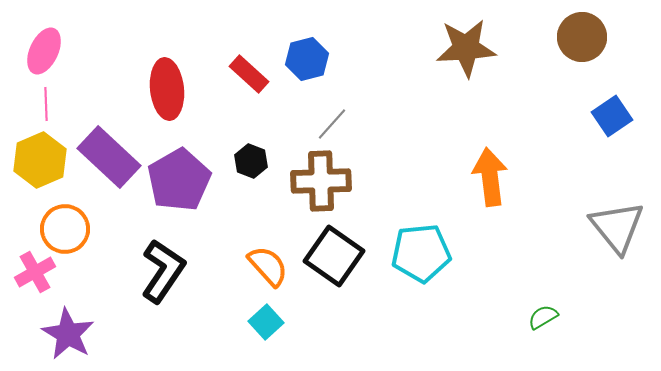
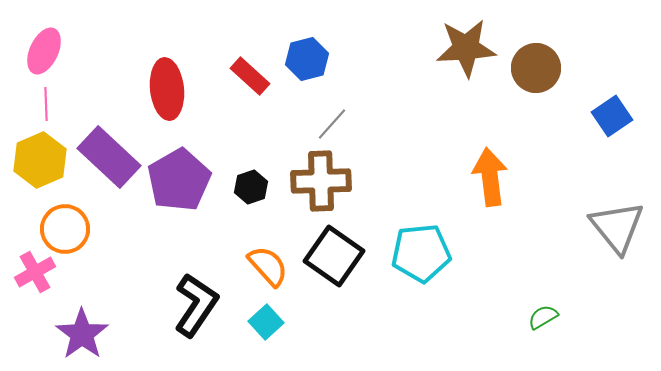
brown circle: moved 46 px left, 31 px down
red rectangle: moved 1 px right, 2 px down
black hexagon: moved 26 px down; rotated 20 degrees clockwise
black L-shape: moved 33 px right, 34 px down
purple star: moved 14 px right; rotated 6 degrees clockwise
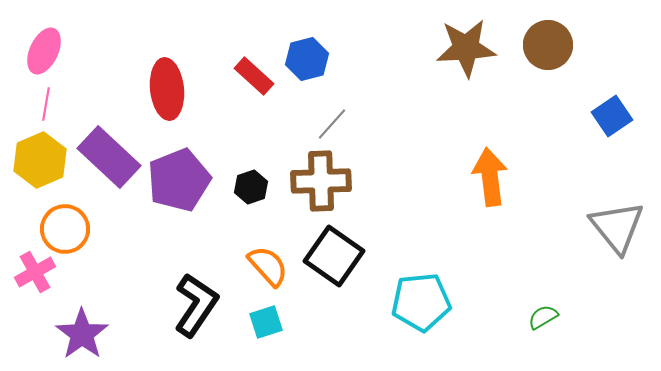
brown circle: moved 12 px right, 23 px up
red rectangle: moved 4 px right
pink line: rotated 12 degrees clockwise
purple pentagon: rotated 8 degrees clockwise
cyan pentagon: moved 49 px down
cyan square: rotated 24 degrees clockwise
